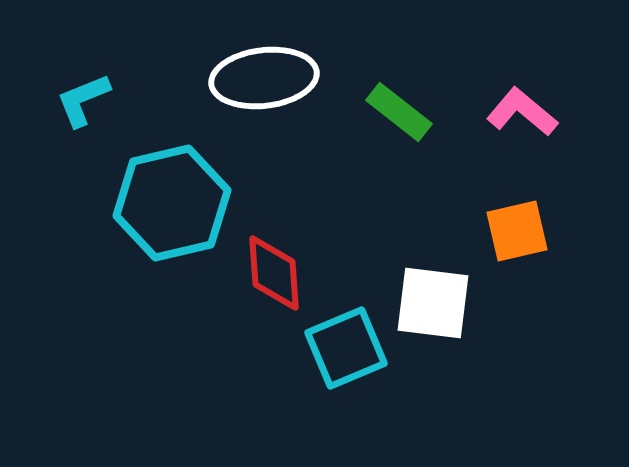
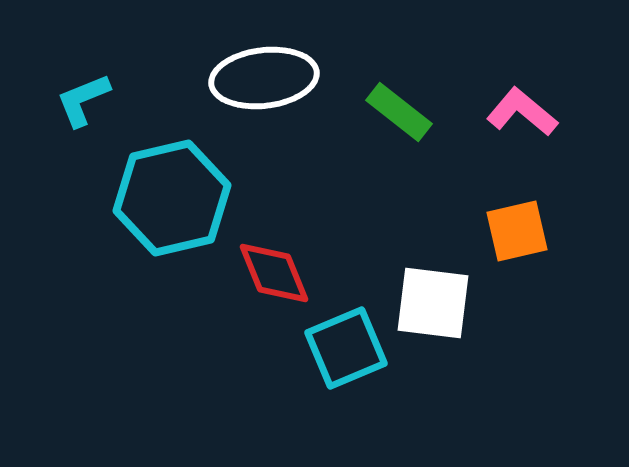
cyan hexagon: moved 5 px up
red diamond: rotated 18 degrees counterclockwise
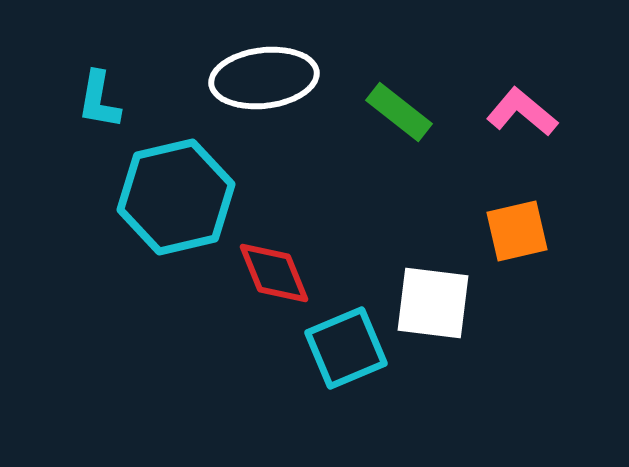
cyan L-shape: moved 16 px right; rotated 58 degrees counterclockwise
cyan hexagon: moved 4 px right, 1 px up
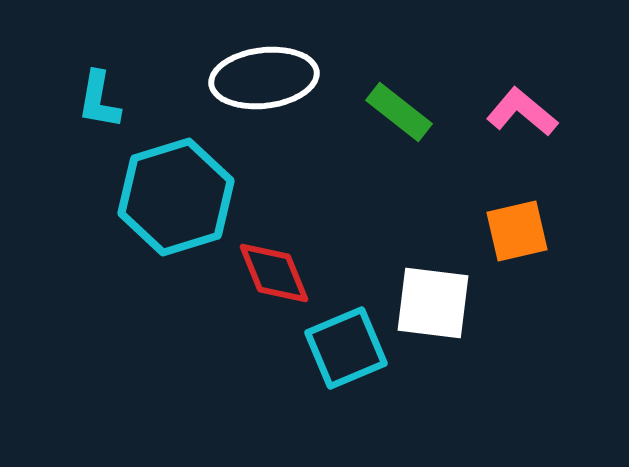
cyan hexagon: rotated 4 degrees counterclockwise
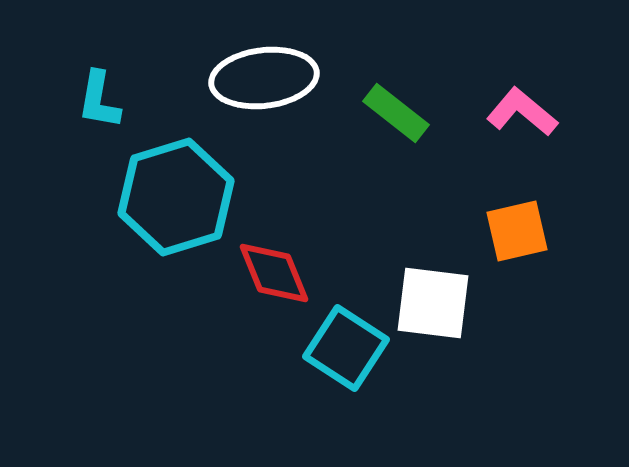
green rectangle: moved 3 px left, 1 px down
cyan square: rotated 34 degrees counterclockwise
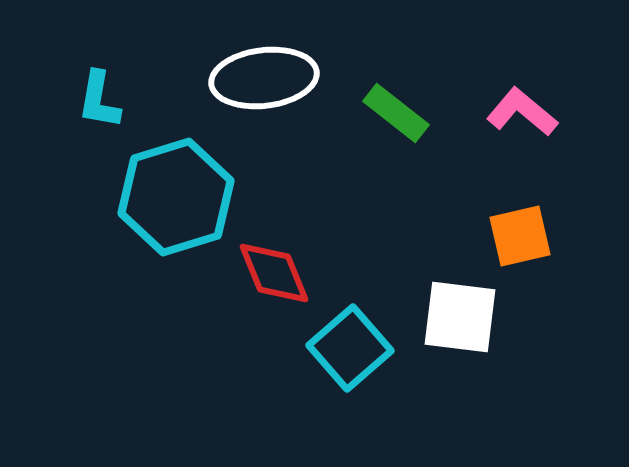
orange square: moved 3 px right, 5 px down
white square: moved 27 px right, 14 px down
cyan square: moved 4 px right; rotated 16 degrees clockwise
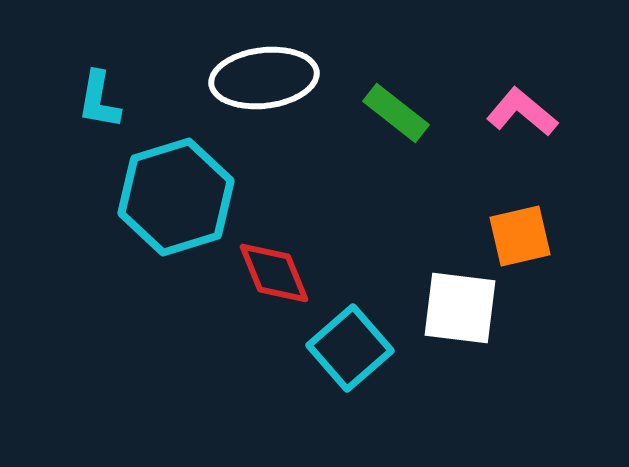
white square: moved 9 px up
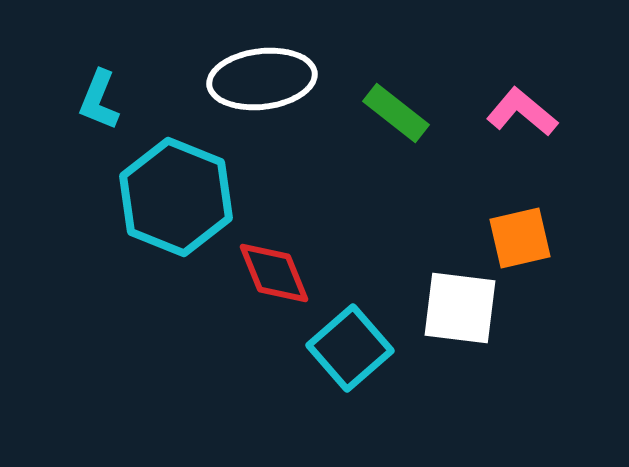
white ellipse: moved 2 px left, 1 px down
cyan L-shape: rotated 12 degrees clockwise
cyan hexagon: rotated 21 degrees counterclockwise
orange square: moved 2 px down
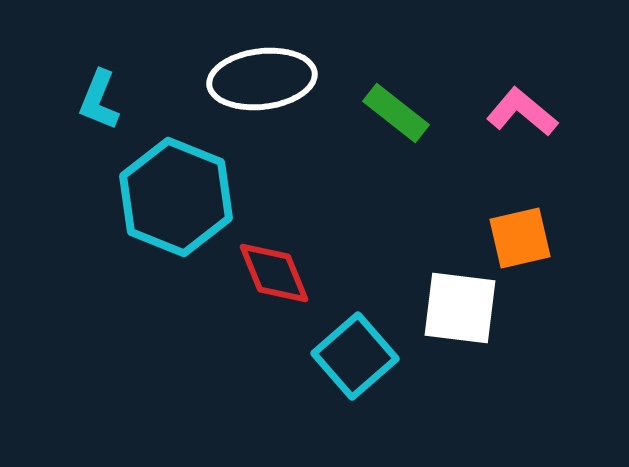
cyan square: moved 5 px right, 8 px down
